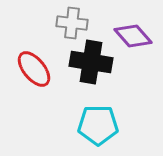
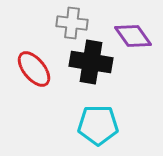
purple diamond: rotated 6 degrees clockwise
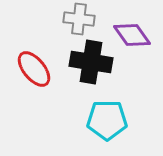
gray cross: moved 7 px right, 4 px up
purple diamond: moved 1 px left, 1 px up
cyan pentagon: moved 9 px right, 5 px up
